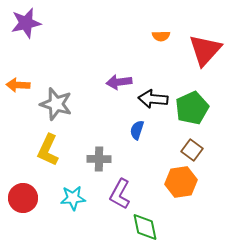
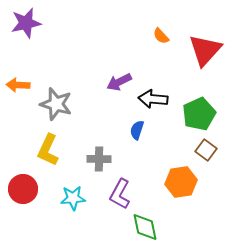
orange semicircle: rotated 48 degrees clockwise
purple arrow: rotated 20 degrees counterclockwise
green pentagon: moved 7 px right, 6 px down
brown square: moved 14 px right
red circle: moved 9 px up
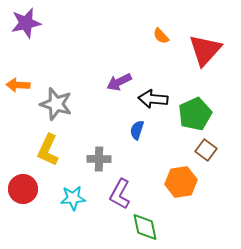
green pentagon: moved 4 px left
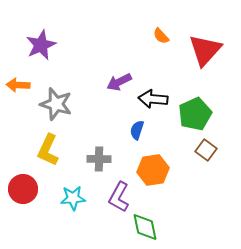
purple star: moved 15 px right, 22 px down; rotated 12 degrees counterclockwise
orange hexagon: moved 28 px left, 12 px up
purple L-shape: moved 1 px left, 3 px down
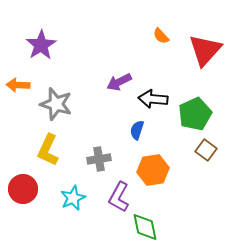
purple star: rotated 8 degrees counterclockwise
gray cross: rotated 10 degrees counterclockwise
cyan star: rotated 20 degrees counterclockwise
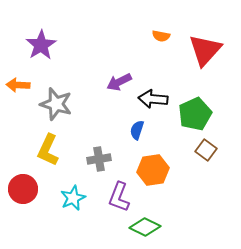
orange semicircle: rotated 36 degrees counterclockwise
purple L-shape: rotated 8 degrees counterclockwise
green diamond: rotated 52 degrees counterclockwise
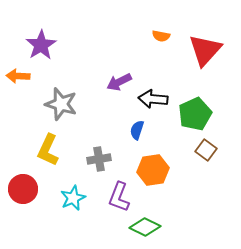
orange arrow: moved 9 px up
gray star: moved 5 px right
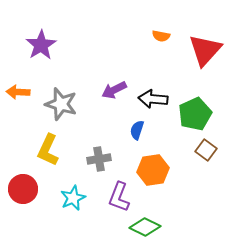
orange arrow: moved 16 px down
purple arrow: moved 5 px left, 8 px down
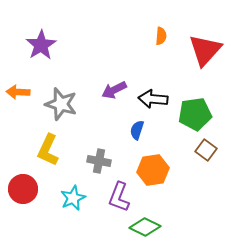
orange semicircle: rotated 96 degrees counterclockwise
green pentagon: rotated 16 degrees clockwise
gray cross: moved 2 px down; rotated 20 degrees clockwise
